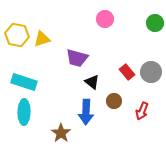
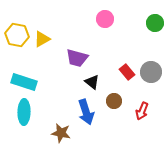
yellow triangle: rotated 12 degrees counterclockwise
blue arrow: rotated 20 degrees counterclockwise
brown star: rotated 24 degrees counterclockwise
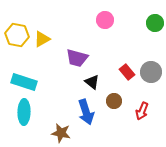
pink circle: moved 1 px down
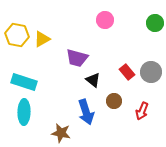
black triangle: moved 1 px right, 2 px up
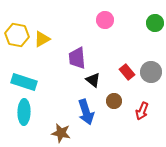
purple trapezoid: rotated 70 degrees clockwise
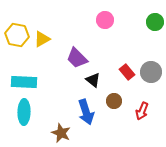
green circle: moved 1 px up
purple trapezoid: rotated 40 degrees counterclockwise
cyan rectangle: rotated 15 degrees counterclockwise
brown star: rotated 12 degrees clockwise
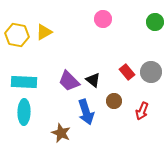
pink circle: moved 2 px left, 1 px up
yellow triangle: moved 2 px right, 7 px up
purple trapezoid: moved 8 px left, 23 px down
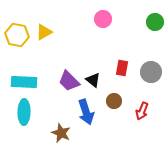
red rectangle: moved 5 px left, 4 px up; rotated 49 degrees clockwise
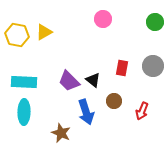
gray circle: moved 2 px right, 6 px up
